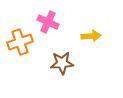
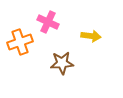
yellow arrow: rotated 12 degrees clockwise
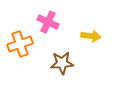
orange cross: moved 2 px down
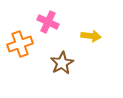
brown star: rotated 25 degrees counterclockwise
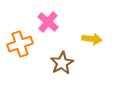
pink cross: rotated 15 degrees clockwise
yellow arrow: moved 1 px right, 3 px down
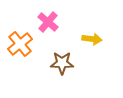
orange cross: rotated 20 degrees counterclockwise
brown star: rotated 30 degrees clockwise
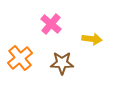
pink cross: moved 3 px right, 2 px down
orange cross: moved 14 px down
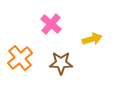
yellow arrow: rotated 24 degrees counterclockwise
brown star: moved 1 px left
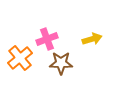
pink cross: moved 4 px left, 15 px down; rotated 30 degrees clockwise
